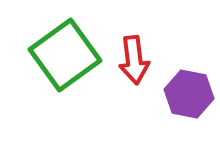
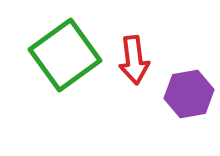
purple hexagon: rotated 21 degrees counterclockwise
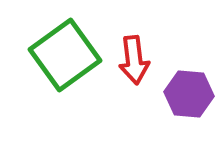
purple hexagon: rotated 15 degrees clockwise
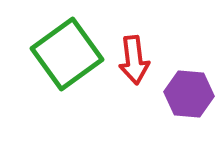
green square: moved 2 px right, 1 px up
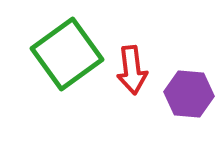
red arrow: moved 2 px left, 10 px down
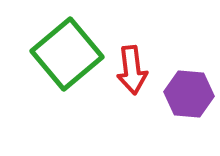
green square: rotated 4 degrees counterclockwise
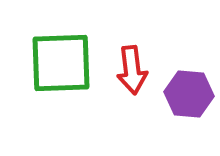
green square: moved 6 px left, 9 px down; rotated 38 degrees clockwise
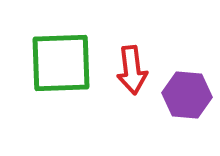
purple hexagon: moved 2 px left, 1 px down
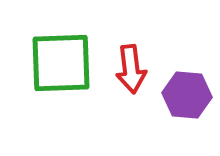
red arrow: moved 1 px left, 1 px up
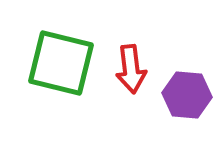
green square: rotated 16 degrees clockwise
